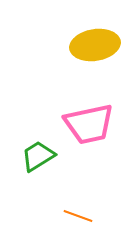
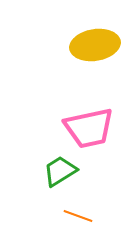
pink trapezoid: moved 4 px down
green trapezoid: moved 22 px right, 15 px down
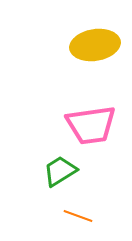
pink trapezoid: moved 2 px right, 3 px up; rotated 4 degrees clockwise
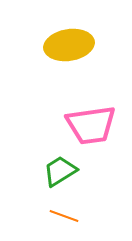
yellow ellipse: moved 26 px left
orange line: moved 14 px left
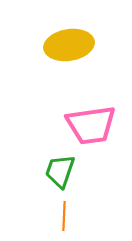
green trapezoid: rotated 39 degrees counterclockwise
orange line: rotated 72 degrees clockwise
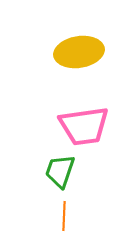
yellow ellipse: moved 10 px right, 7 px down
pink trapezoid: moved 7 px left, 1 px down
